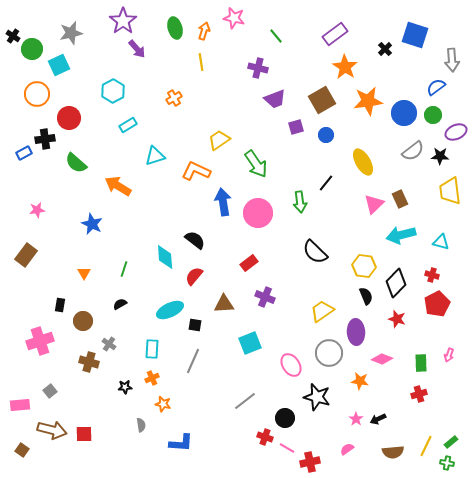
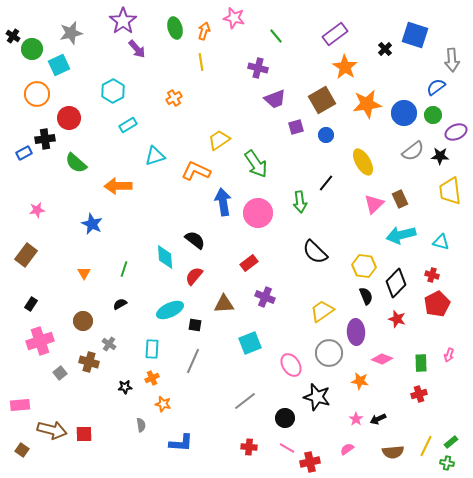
orange star at (368, 101): moved 1 px left, 3 px down
orange arrow at (118, 186): rotated 32 degrees counterclockwise
black rectangle at (60, 305): moved 29 px left, 1 px up; rotated 24 degrees clockwise
gray square at (50, 391): moved 10 px right, 18 px up
red cross at (265, 437): moved 16 px left, 10 px down; rotated 14 degrees counterclockwise
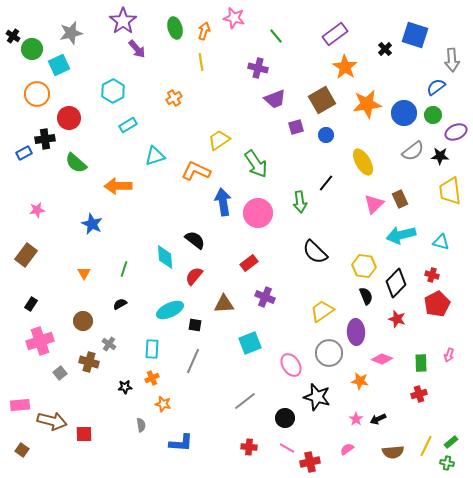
brown arrow at (52, 430): moved 9 px up
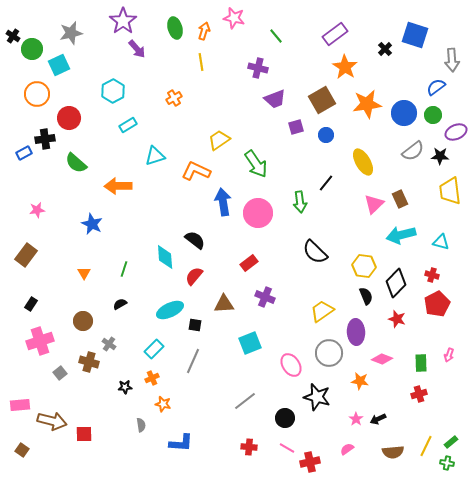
cyan rectangle at (152, 349): moved 2 px right; rotated 42 degrees clockwise
